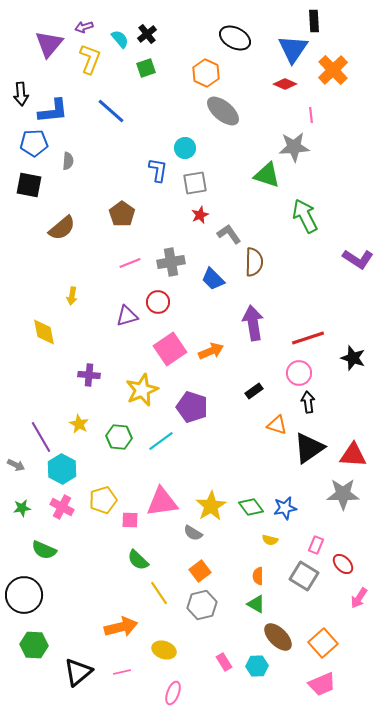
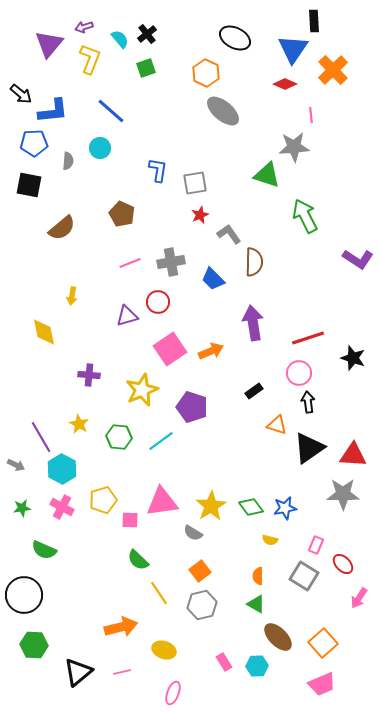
black arrow at (21, 94): rotated 45 degrees counterclockwise
cyan circle at (185, 148): moved 85 px left
brown pentagon at (122, 214): rotated 10 degrees counterclockwise
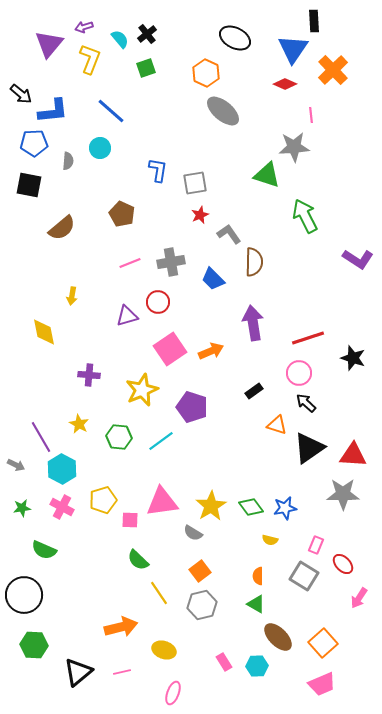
black arrow at (308, 402): moved 2 px left, 1 px down; rotated 40 degrees counterclockwise
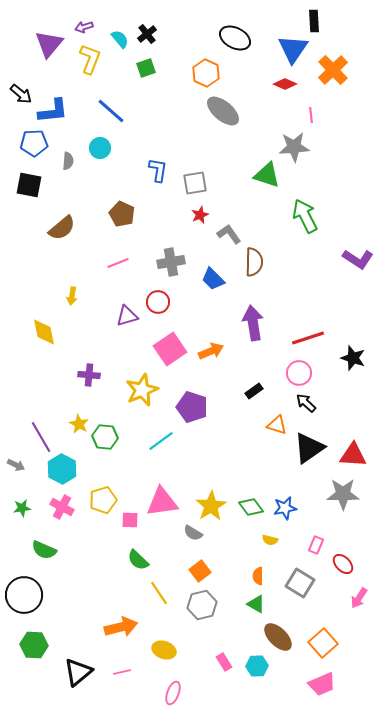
pink line at (130, 263): moved 12 px left
green hexagon at (119, 437): moved 14 px left
gray square at (304, 576): moved 4 px left, 7 px down
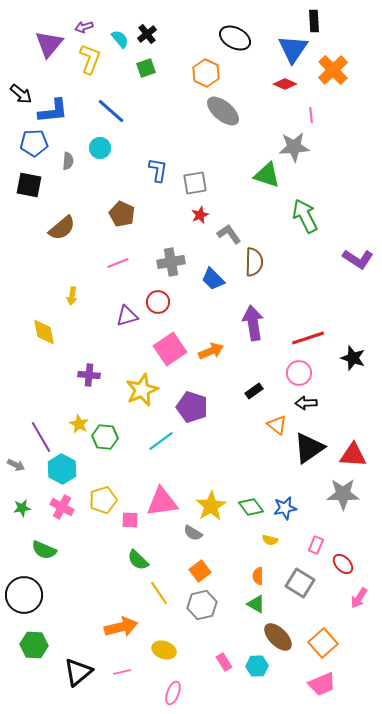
black arrow at (306, 403): rotated 45 degrees counterclockwise
orange triangle at (277, 425): rotated 20 degrees clockwise
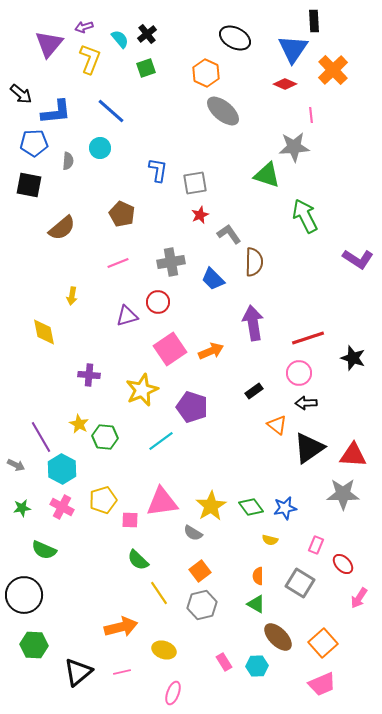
blue L-shape at (53, 111): moved 3 px right, 1 px down
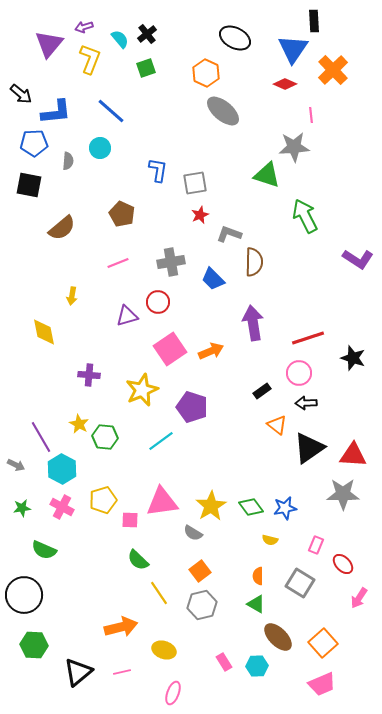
gray L-shape at (229, 234): rotated 35 degrees counterclockwise
black rectangle at (254, 391): moved 8 px right
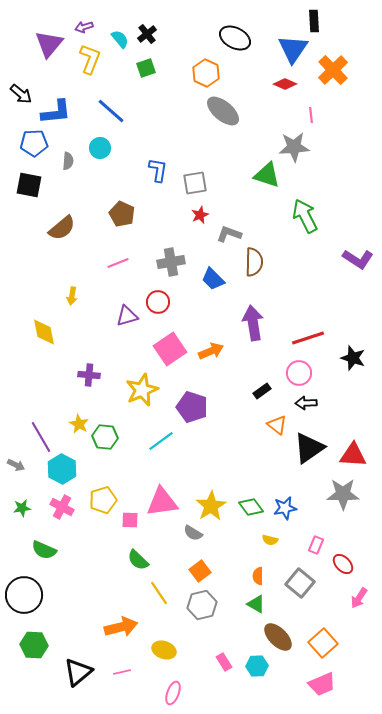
gray square at (300, 583): rotated 8 degrees clockwise
